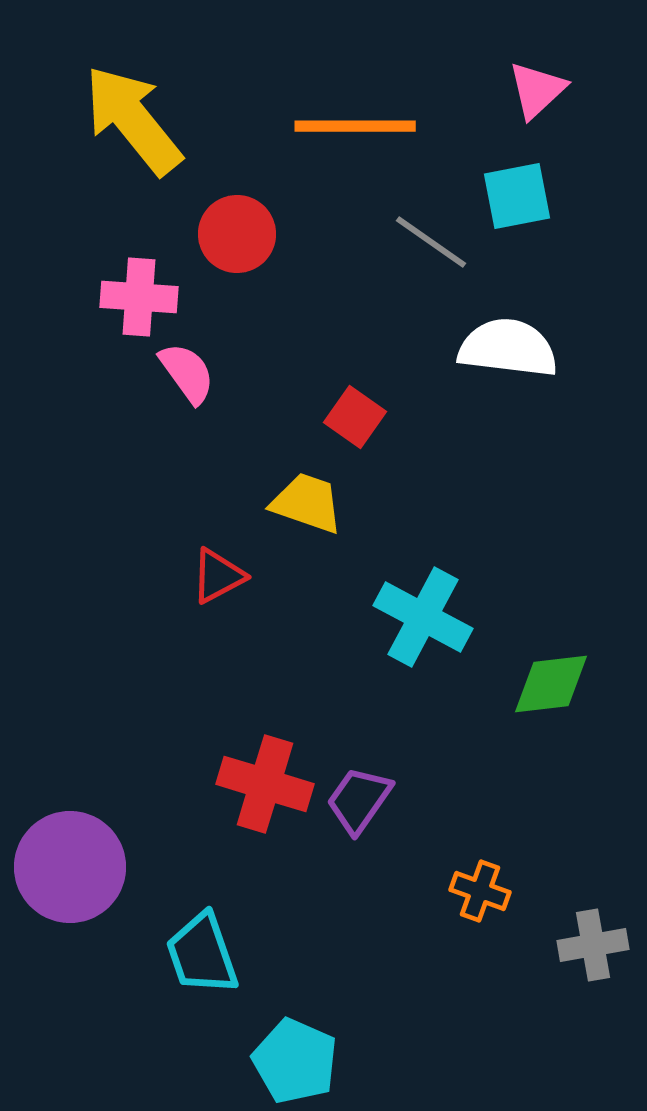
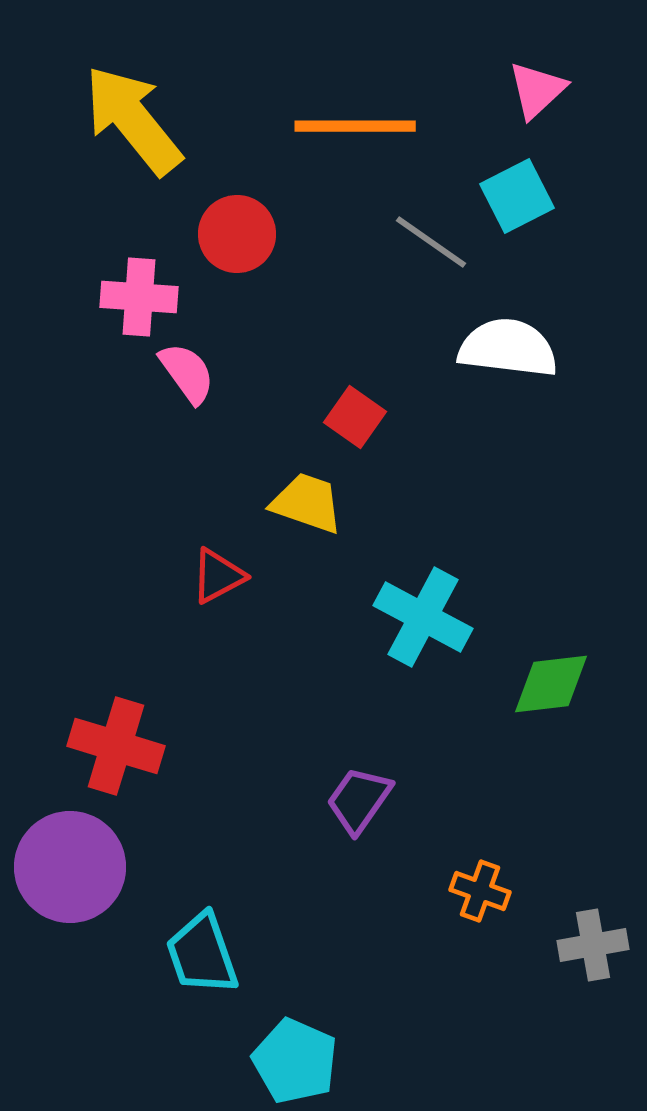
cyan square: rotated 16 degrees counterclockwise
red cross: moved 149 px left, 38 px up
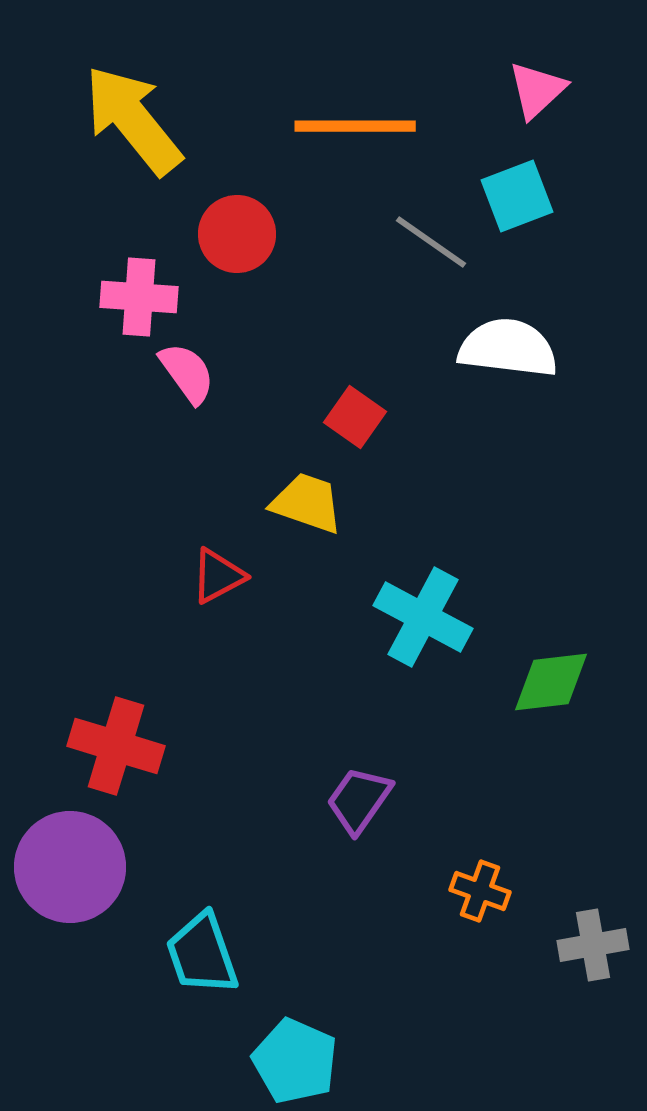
cyan square: rotated 6 degrees clockwise
green diamond: moved 2 px up
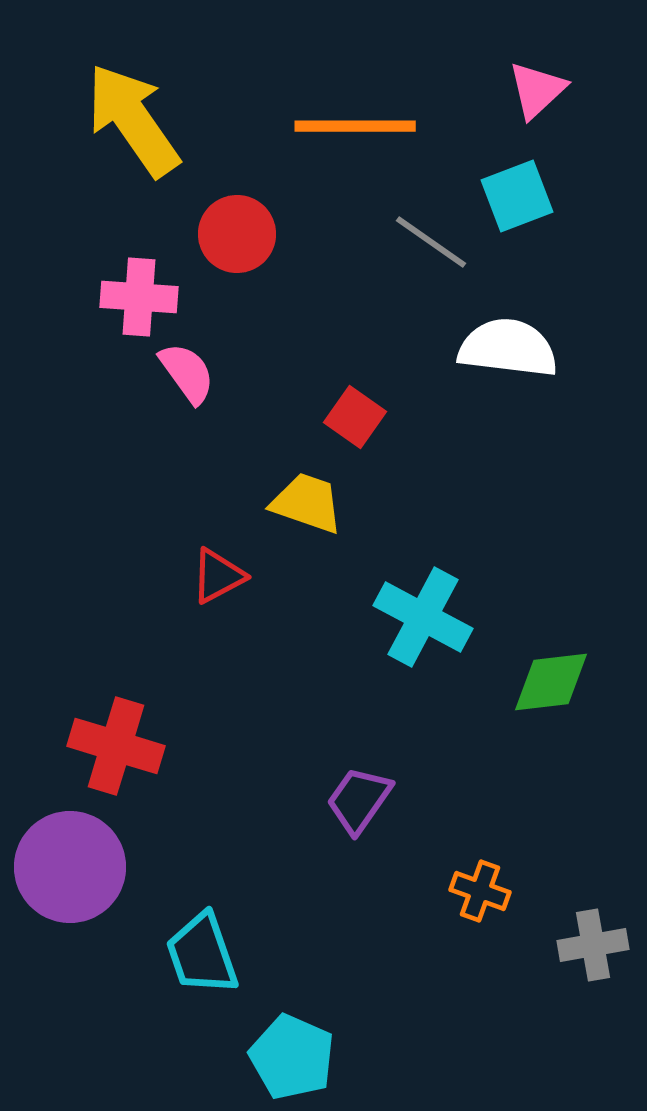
yellow arrow: rotated 4 degrees clockwise
cyan pentagon: moved 3 px left, 4 px up
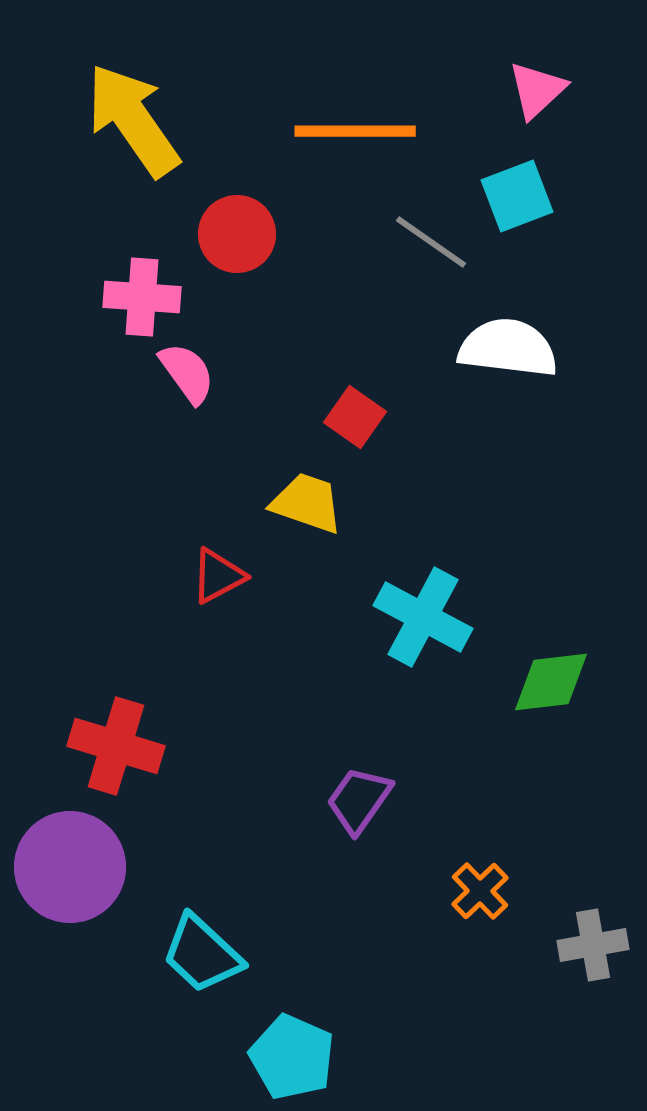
orange line: moved 5 px down
pink cross: moved 3 px right
orange cross: rotated 26 degrees clockwise
cyan trapezoid: rotated 28 degrees counterclockwise
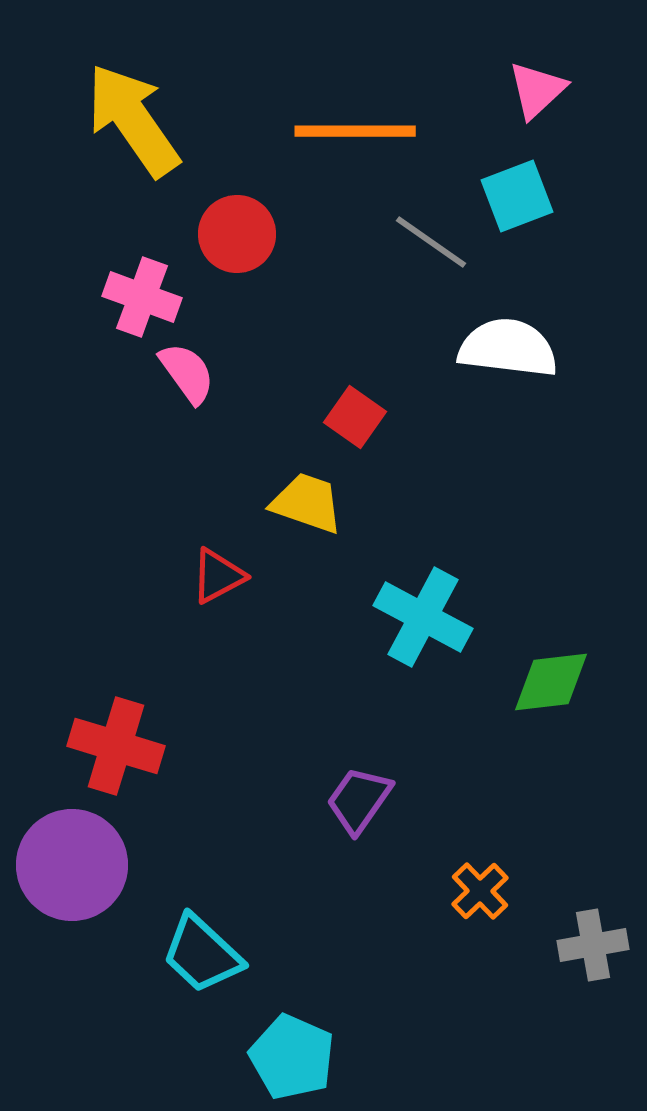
pink cross: rotated 16 degrees clockwise
purple circle: moved 2 px right, 2 px up
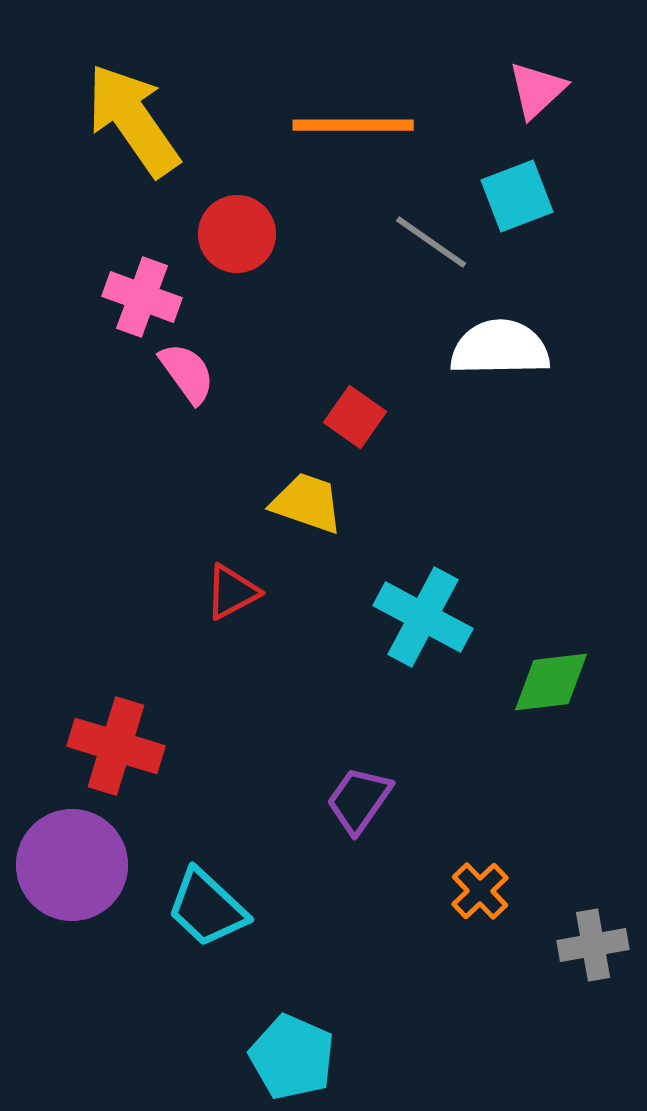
orange line: moved 2 px left, 6 px up
white semicircle: moved 8 px left; rotated 8 degrees counterclockwise
red triangle: moved 14 px right, 16 px down
cyan trapezoid: moved 5 px right, 46 px up
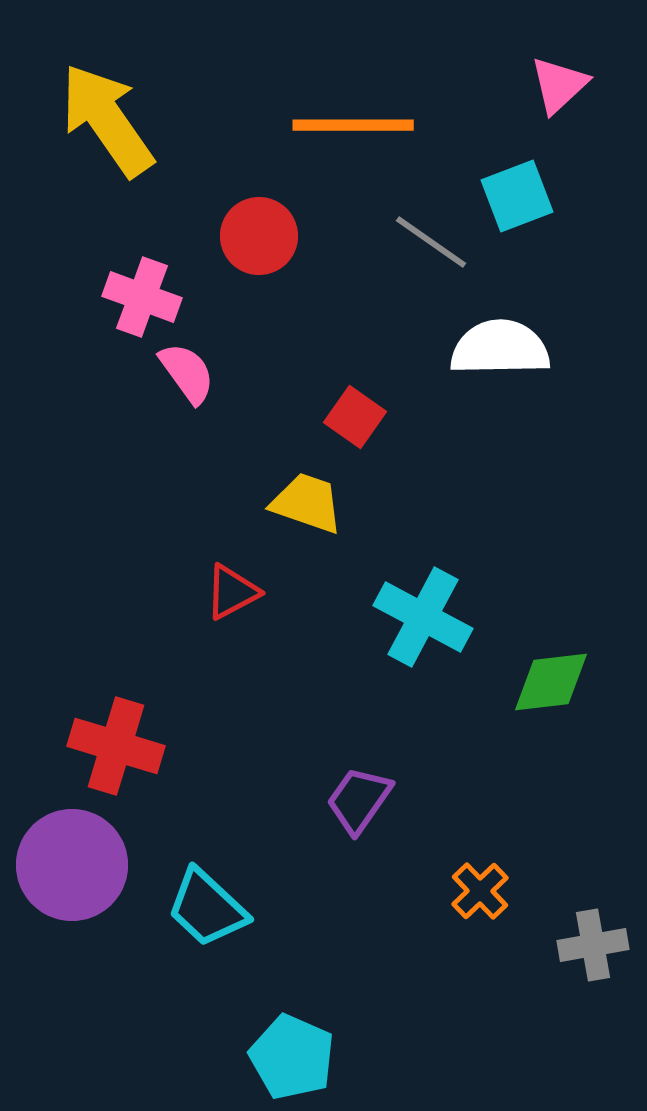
pink triangle: moved 22 px right, 5 px up
yellow arrow: moved 26 px left
red circle: moved 22 px right, 2 px down
